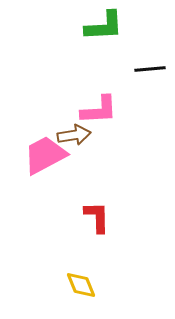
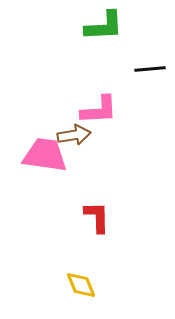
pink trapezoid: rotated 36 degrees clockwise
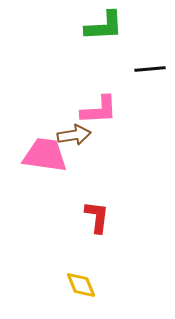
red L-shape: rotated 8 degrees clockwise
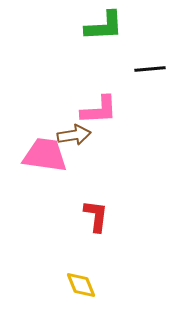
red L-shape: moved 1 px left, 1 px up
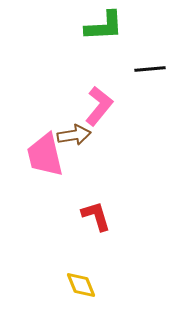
pink L-shape: moved 4 px up; rotated 48 degrees counterclockwise
pink trapezoid: rotated 111 degrees counterclockwise
red L-shape: rotated 24 degrees counterclockwise
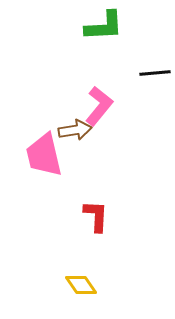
black line: moved 5 px right, 4 px down
brown arrow: moved 1 px right, 5 px up
pink trapezoid: moved 1 px left
red L-shape: rotated 20 degrees clockwise
yellow diamond: rotated 12 degrees counterclockwise
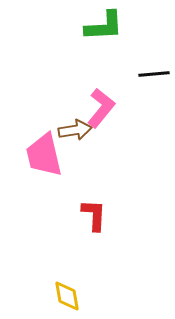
black line: moved 1 px left, 1 px down
pink L-shape: moved 2 px right, 2 px down
red L-shape: moved 2 px left, 1 px up
yellow diamond: moved 14 px left, 11 px down; rotated 24 degrees clockwise
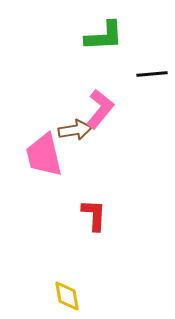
green L-shape: moved 10 px down
black line: moved 2 px left
pink L-shape: moved 1 px left, 1 px down
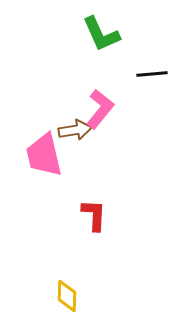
green L-shape: moved 3 px left, 2 px up; rotated 69 degrees clockwise
yellow diamond: rotated 12 degrees clockwise
